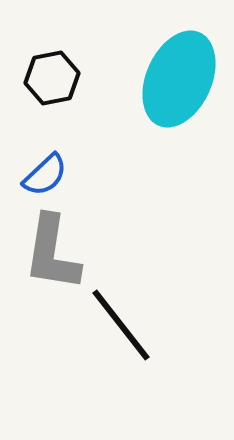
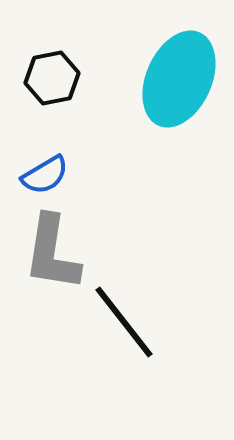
blue semicircle: rotated 12 degrees clockwise
black line: moved 3 px right, 3 px up
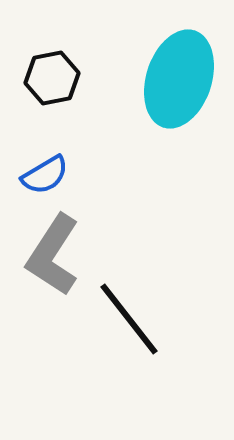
cyan ellipse: rotated 6 degrees counterclockwise
gray L-shape: moved 1 px right, 2 px down; rotated 24 degrees clockwise
black line: moved 5 px right, 3 px up
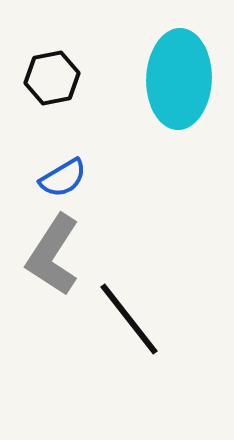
cyan ellipse: rotated 16 degrees counterclockwise
blue semicircle: moved 18 px right, 3 px down
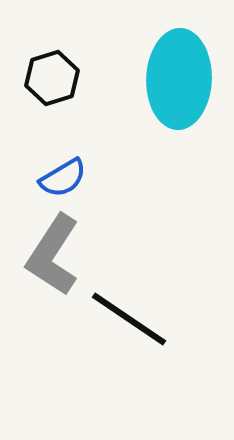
black hexagon: rotated 6 degrees counterclockwise
black line: rotated 18 degrees counterclockwise
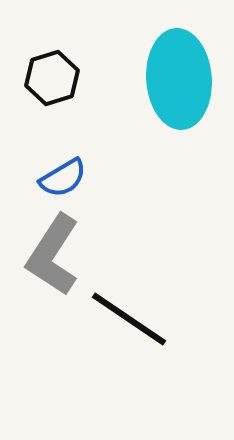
cyan ellipse: rotated 6 degrees counterclockwise
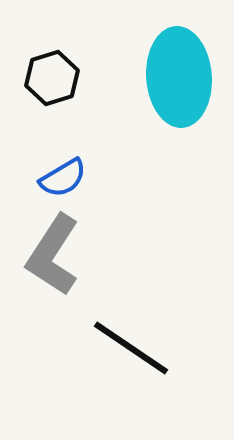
cyan ellipse: moved 2 px up
black line: moved 2 px right, 29 px down
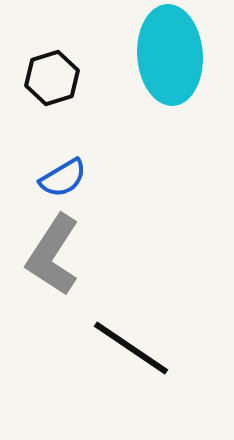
cyan ellipse: moved 9 px left, 22 px up
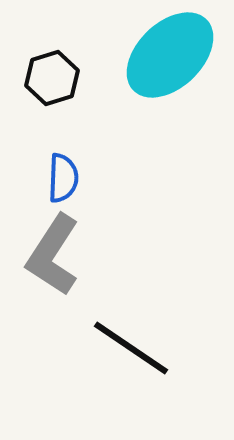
cyan ellipse: rotated 50 degrees clockwise
blue semicircle: rotated 57 degrees counterclockwise
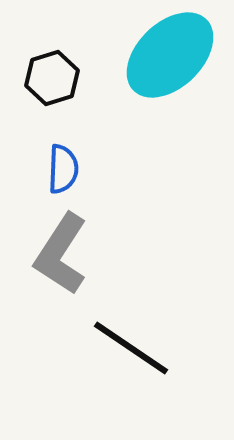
blue semicircle: moved 9 px up
gray L-shape: moved 8 px right, 1 px up
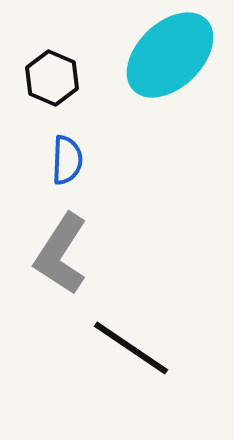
black hexagon: rotated 20 degrees counterclockwise
blue semicircle: moved 4 px right, 9 px up
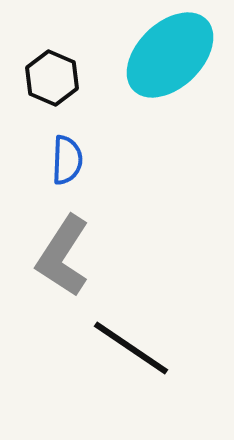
gray L-shape: moved 2 px right, 2 px down
